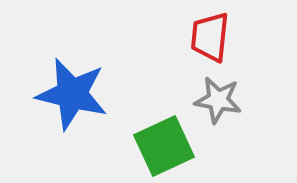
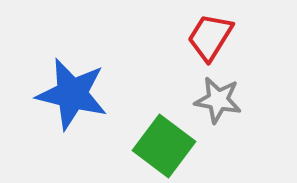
red trapezoid: rotated 26 degrees clockwise
green square: rotated 28 degrees counterclockwise
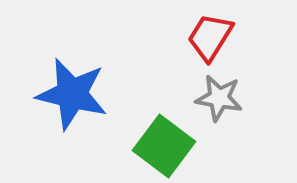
gray star: moved 1 px right, 2 px up
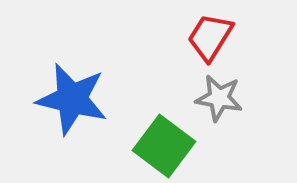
blue star: moved 5 px down
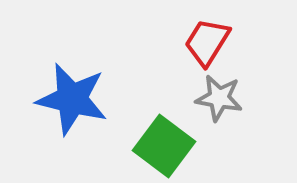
red trapezoid: moved 3 px left, 5 px down
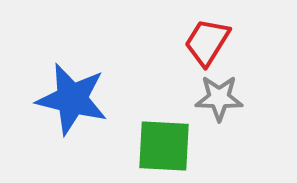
gray star: rotated 9 degrees counterclockwise
green square: rotated 34 degrees counterclockwise
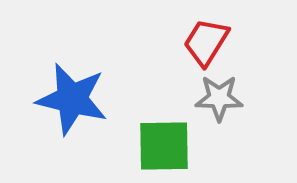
red trapezoid: moved 1 px left
green square: rotated 4 degrees counterclockwise
